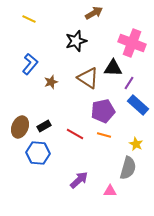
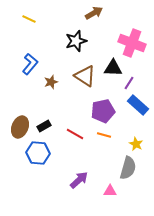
brown triangle: moved 3 px left, 2 px up
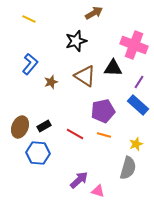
pink cross: moved 2 px right, 2 px down
purple line: moved 10 px right, 1 px up
yellow star: rotated 24 degrees clockwise
pink triangle: moved 12 px left; rotated 16 degrees clockwise
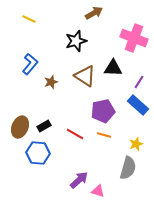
pink cross: moved 7 px up
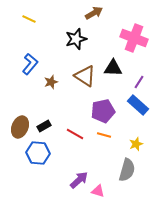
black star: moved 2 px up
gray semicircle: moved 1 px left, 2 px down
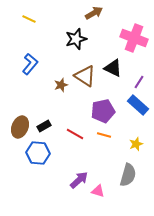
black triangle: rotated 24 degrees clockwise
brown star: moved 10 px right, 3 px down
gray semicircle: moved 1 px right, 5 px down
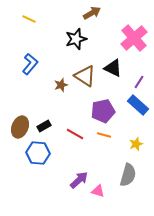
brown arrow: moved 2 px left
pink cross: rotated 28 degrees clockwise
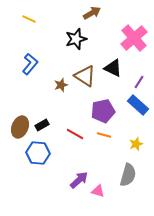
black rectangle: moved 2 px left, 1 px up
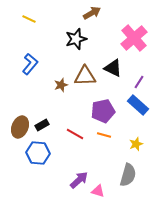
brown triangle: rotated 35 degrees counterclockwise
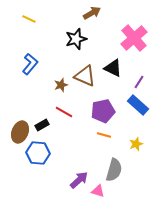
brown triangle: rotated 25 degrees clockwise
brown ellipse: moved 5 px down
red line: moved 11 px left, 22 px up
gray semicircle: moved 14 px left, 5 px up
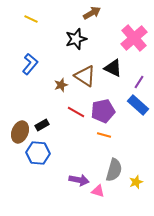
yellow line: moved 2 px right
brown triangle: rotated 10 degrees clockwise
red line: moved 12 px right
yellow star: moved 38 px down
purple arrow: rotated 54 degrees clockwise
